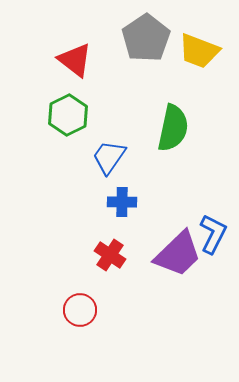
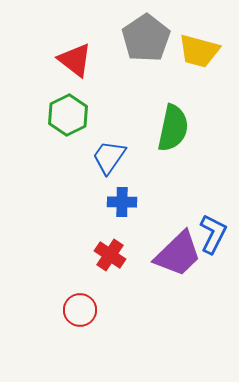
yellow trapezoid: rotated 6 degrees counterclockwise
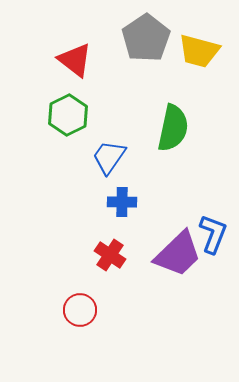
blue L-shape: rotated 6 degrees counterclockwise
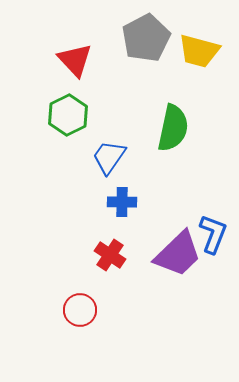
gray pentagon: rotated 6 degrees clockwise
red triangle: rotated 9 degrees clockwise
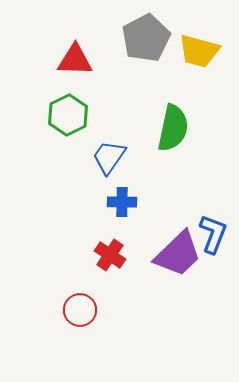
red triangle: rotated 45 degrees counterclockwise
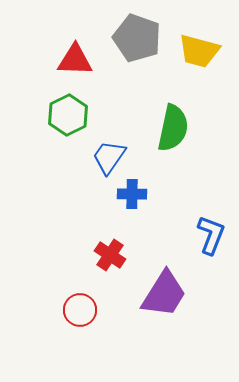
gray pentagon: moved 9 px left; rotated 24 degrees counterclockwise
blue cross: moved 10 px right, 8 px up
blue L-shape: moved 2 px left, 1 px down
purple trapezoid: moved 14 px left, 40 px down; rotated 14 degrees counterclockwise
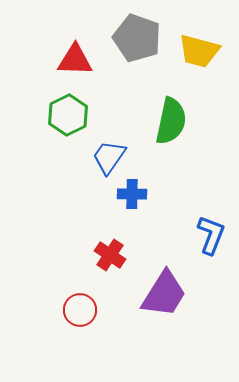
green semicircle: moved 2 px left, 7 px up
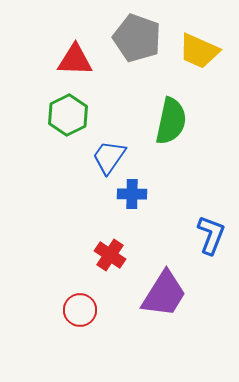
yellow trapezoid: rotated 9 degrees clockwise
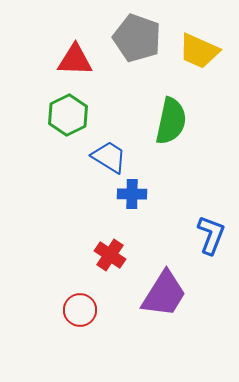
blue trapezoid: rotated 87 degrees clockwise
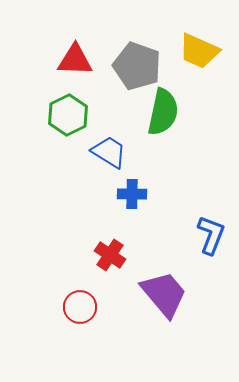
gray pentagon: moved 28 px down
green semicircle: moved 8 px left, 9 px up
blue trapezoid: moved 5 px up
purple trapezoid: rotated 72 degrees counterclockwise
red circle: moved 3 px up
